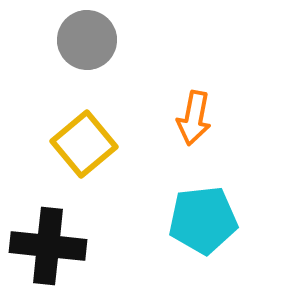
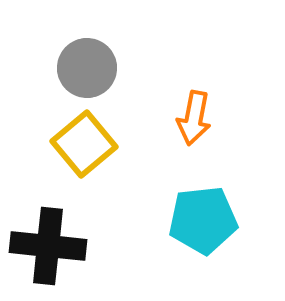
gray circle: moved 28 px down
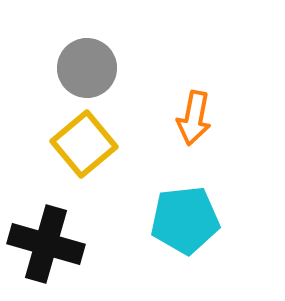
cyan pentagon: moved 18 px left
black cross: moved 2 px left, 2 px up; rotated 10 degrees clockwise
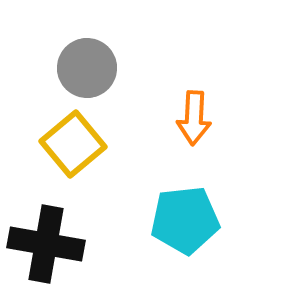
orange arrow: rotated 8 degrees counterclockwise
yellow square: moved 11 px left
black cross: rotated 6 degrees counterclockwise
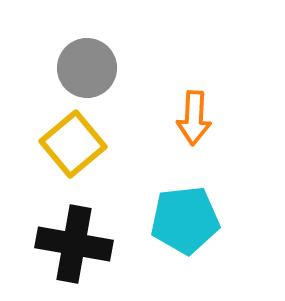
black cross: moved 28 px right
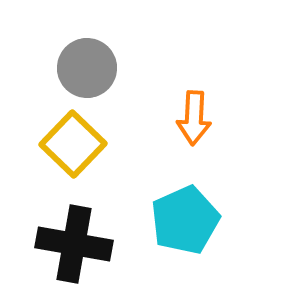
yellow square: rotated 6 degrees counterclockwise
cyan pentagon: rotated 18 degrees counterclockwise
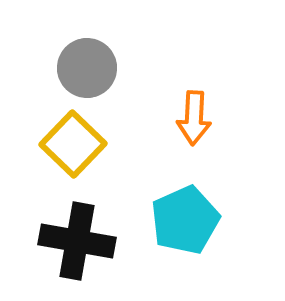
black cross: moved 3 px right, 3 px up
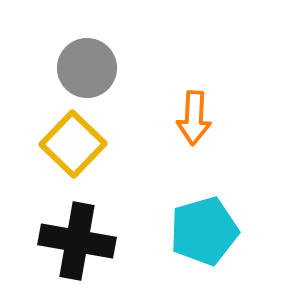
cyan pentagon: moved 19 px right, 11 px down; rotated 8 degrees clockwise
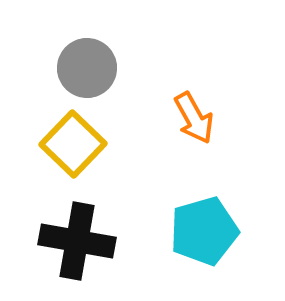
orange arrow: rotated 32 degrees counterclockwise
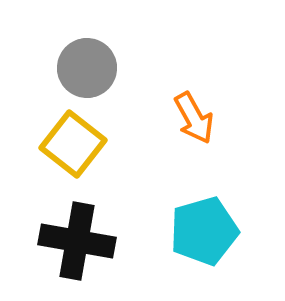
yellow square: rotated 6 degrees counterclockwise
